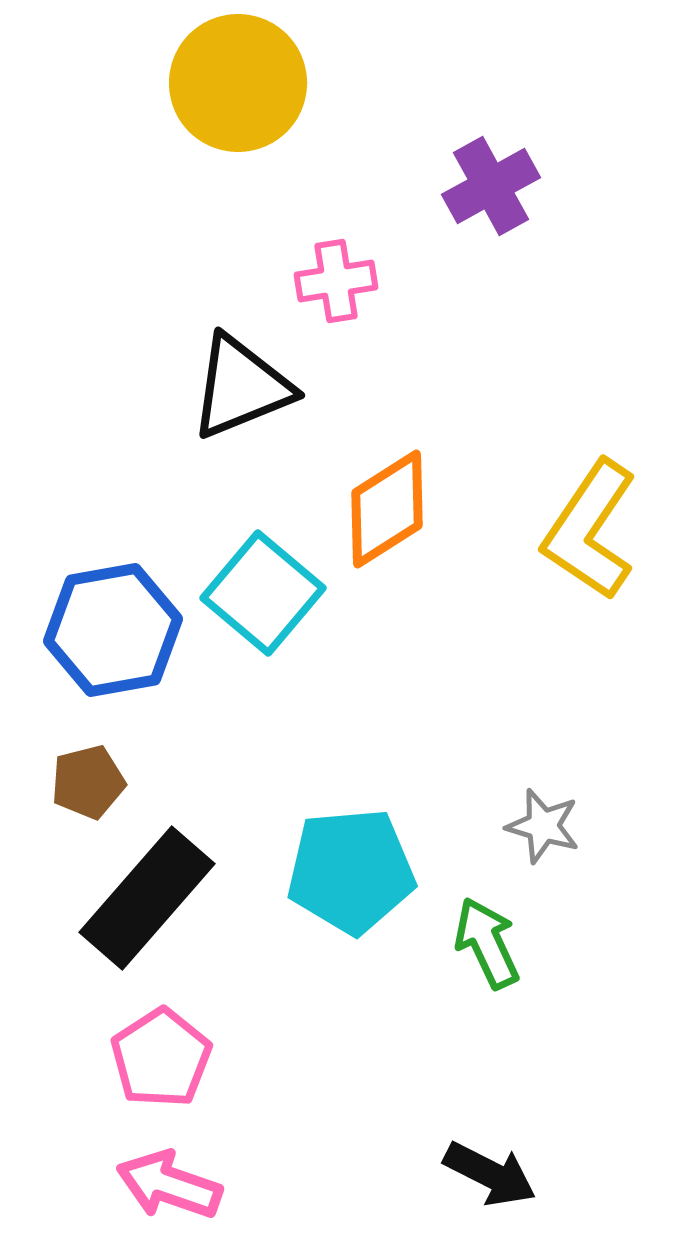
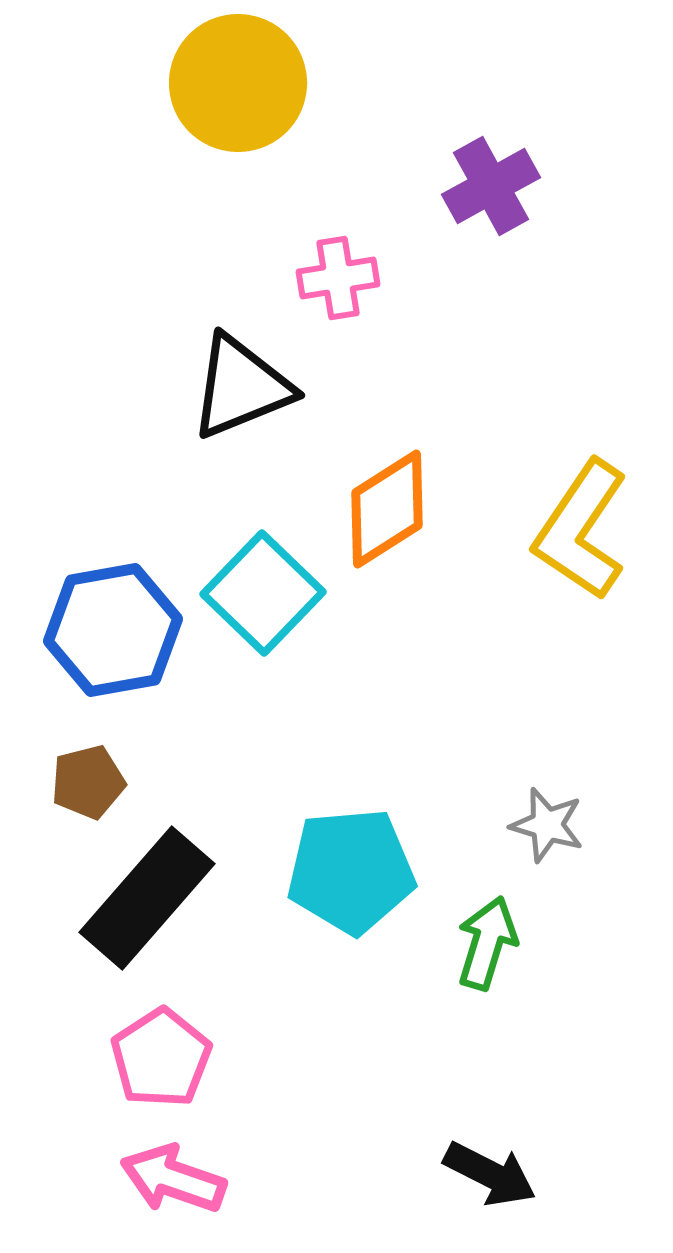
pink cross: moved 2 px right, 3 px up
yellow L-shape: moved 9 px left
cyan square: rotated 4 degrees clockwise
gray star: moved 4 px right, 1 px up
green arrow: rotated 42 degrees clockwise
pink arrow: moved 4 px right, 6 px up
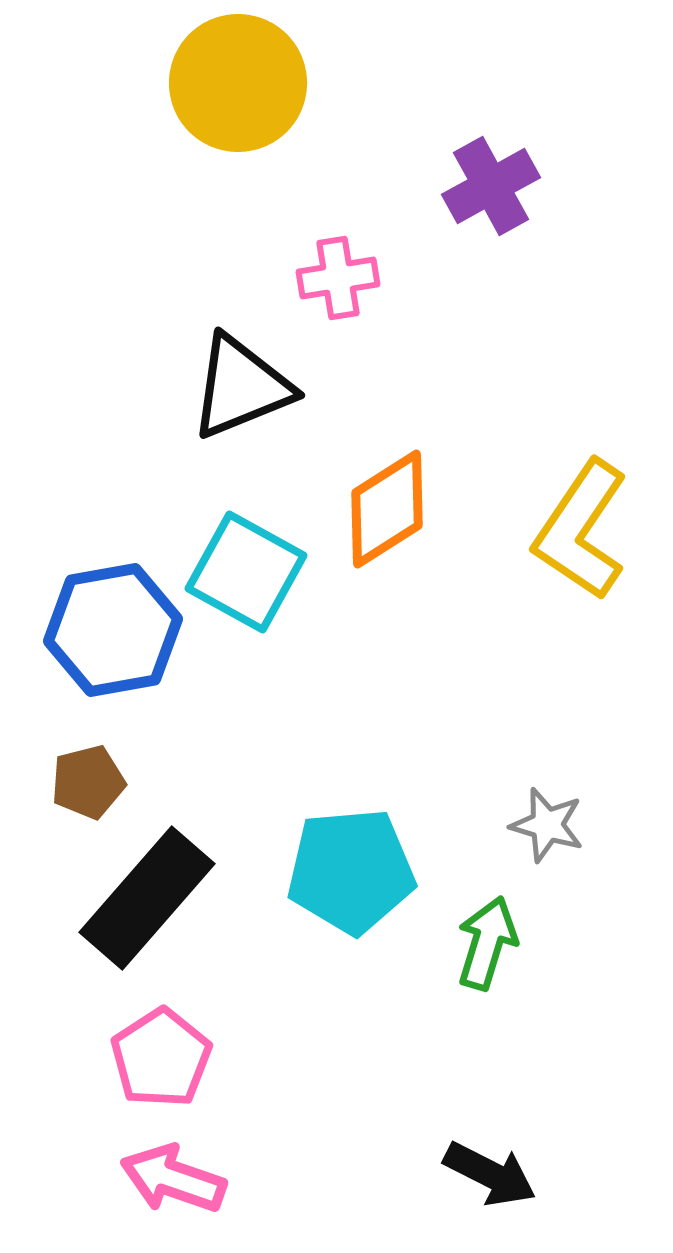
cyan square: moved 17 px left, 21 px up; rotated 15 degrees counterclockwise
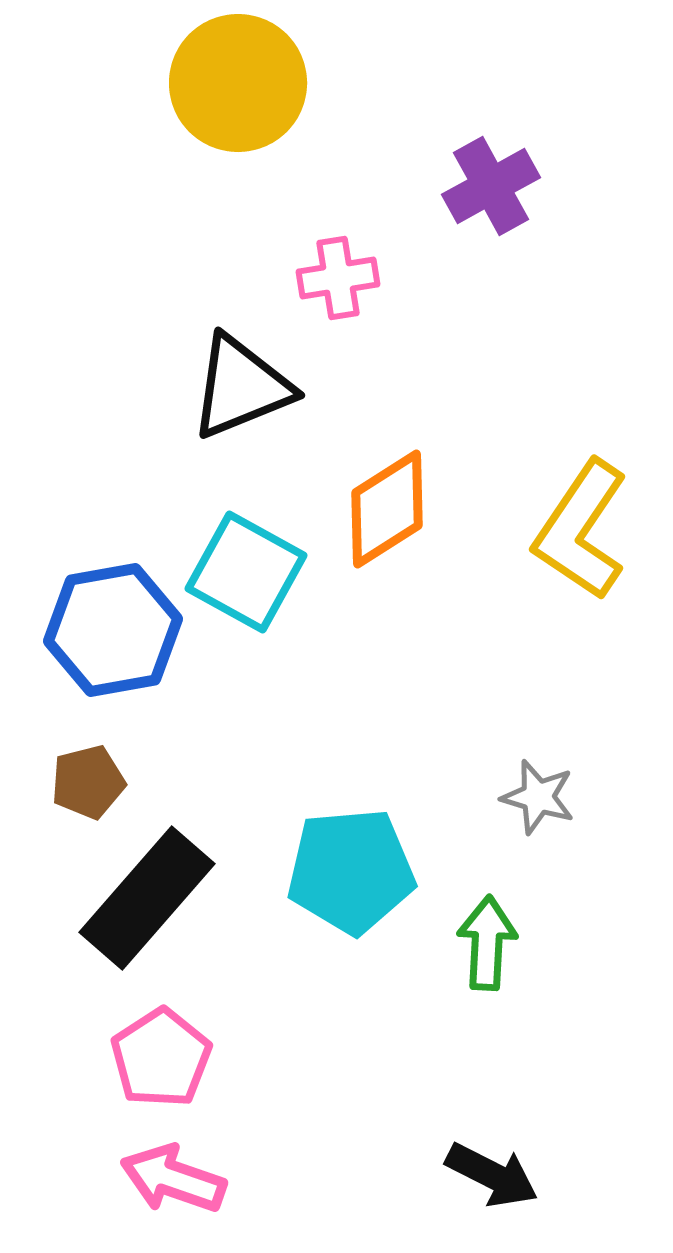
gray star: moved 9 px left, 28 px up
green arrow: rotated 14 degrees counterclockwise
black arrow: moved 2 px right, 1 px down
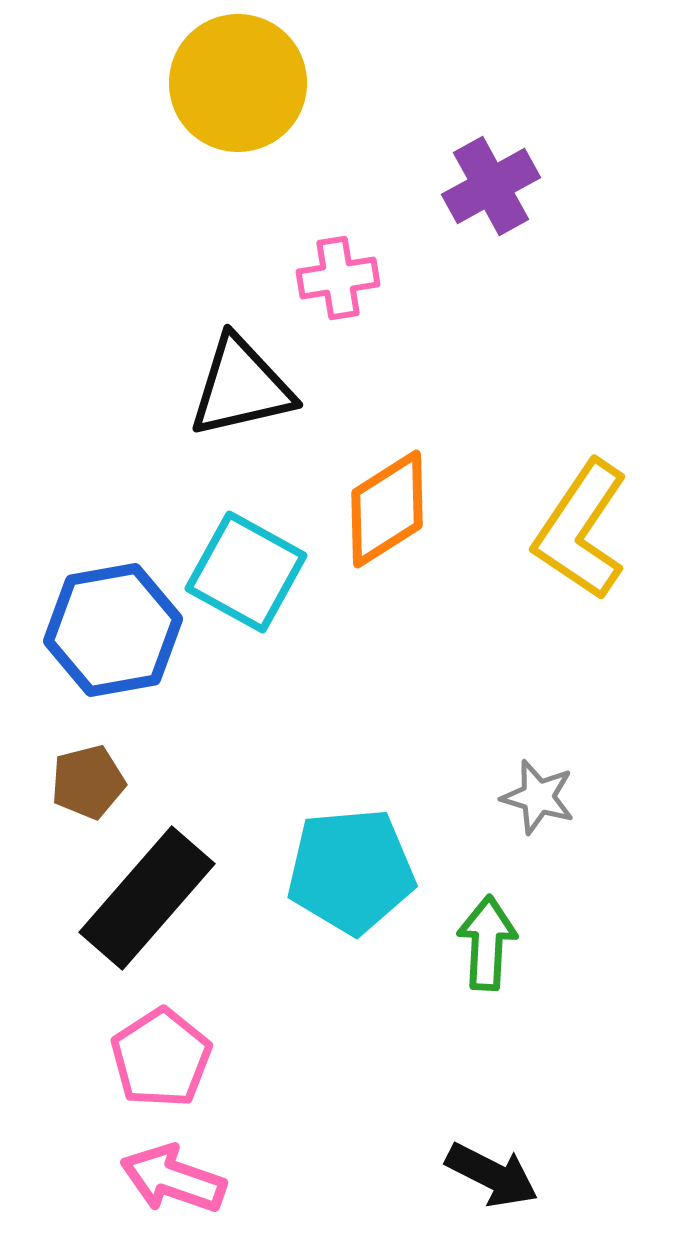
black triangle: rotated 9 degrees clockwise
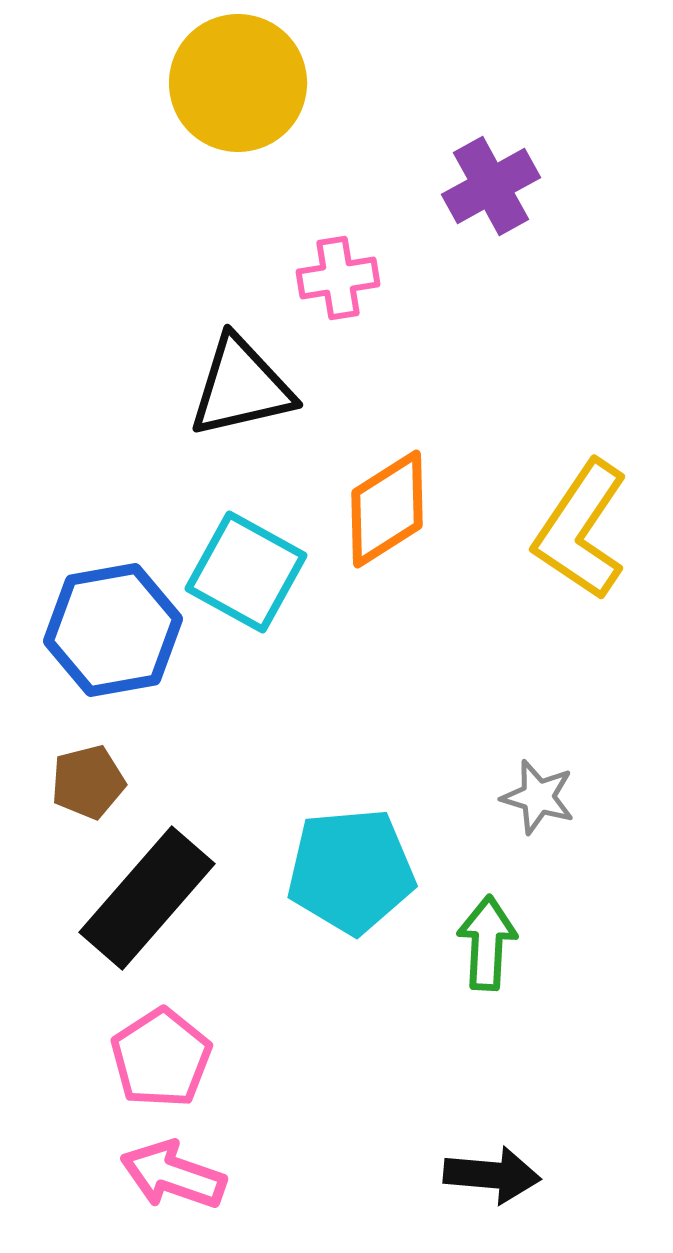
black arrow: rotated 22 degrees counterclockwise
pink arrow: moved 4 px up
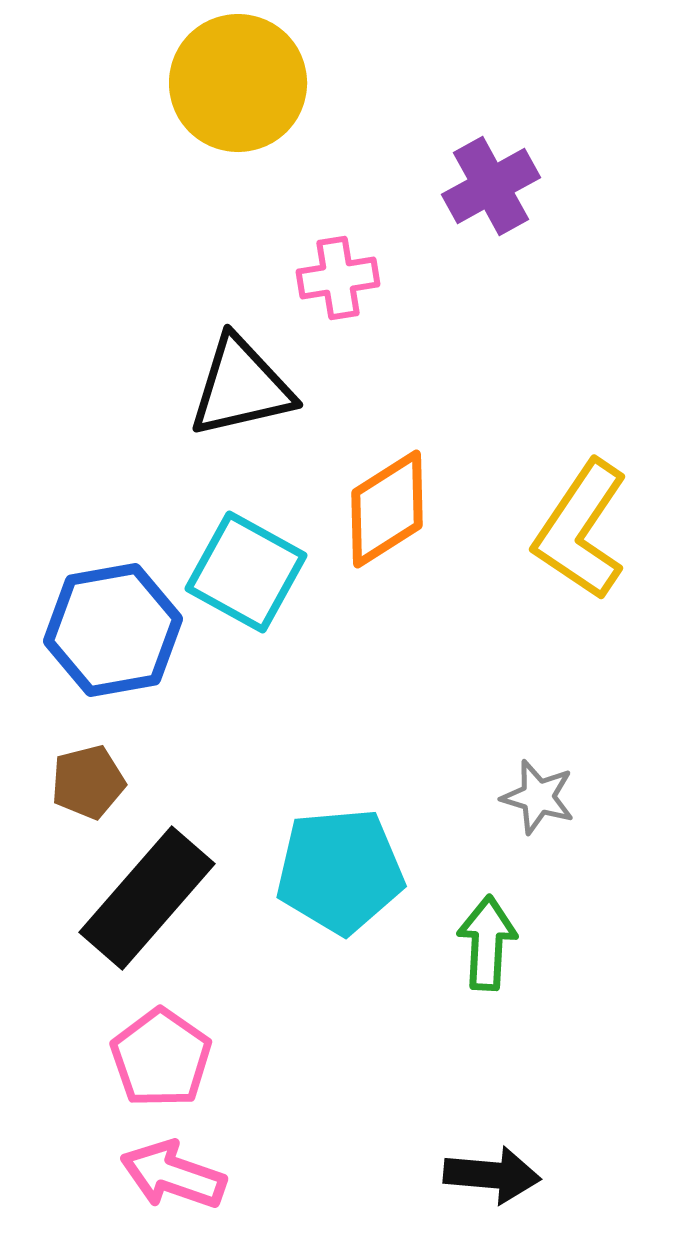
cyan pentagon: moved 11 px left
pink pentagon: rotated 4 degrees counterclockwise
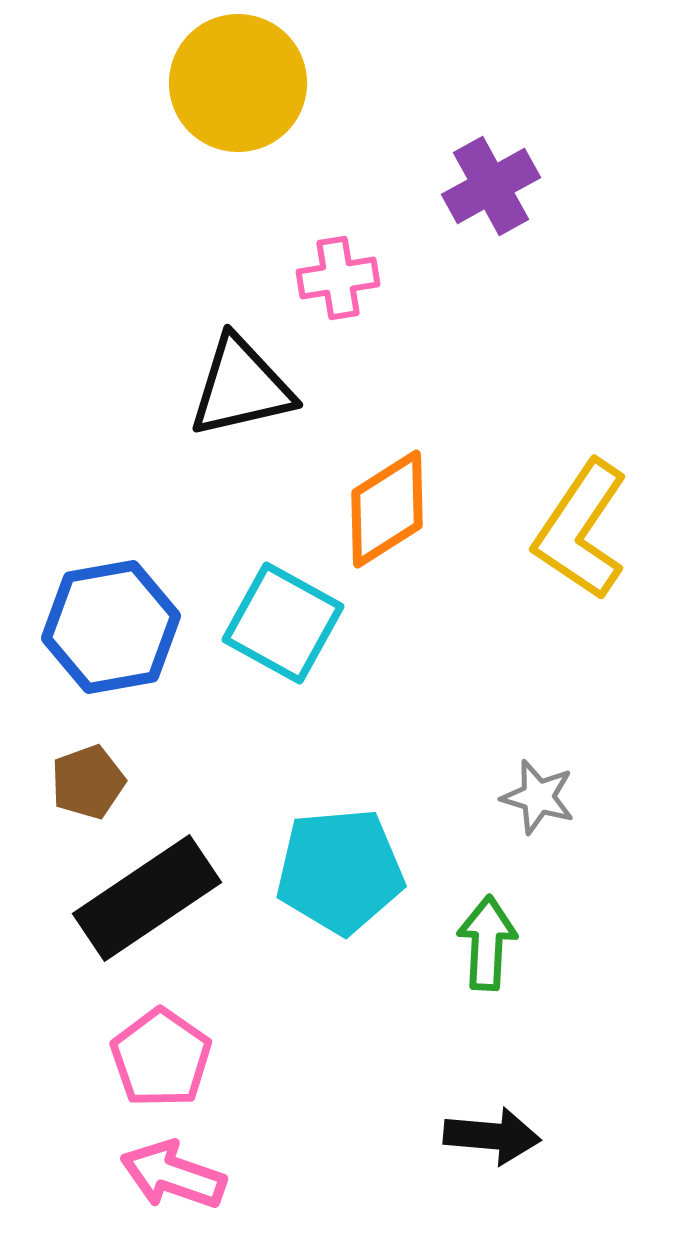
cyan square: moved 37 px right, 51 px down
blue hexagon: moved 2 px left, 3 px up
brown pentagon: rotated 6 degrees counterclockwise
black rectangle: rotated 15 degrees clockwise
black arrow: moved 39 px up
